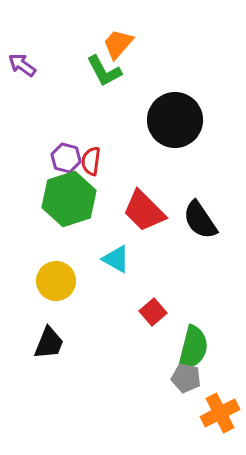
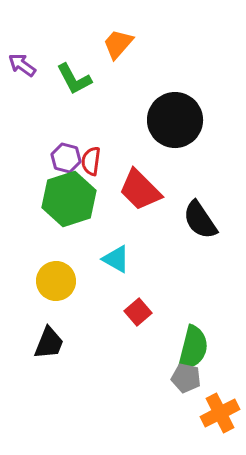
green L-shape: moved 30 px left, 8 px down
red trapezoid: moved 4 px left, 21 px up
red square: moved 15 px left
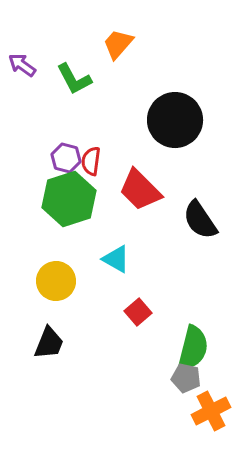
orange cross: moved 9 px left, 2 px up
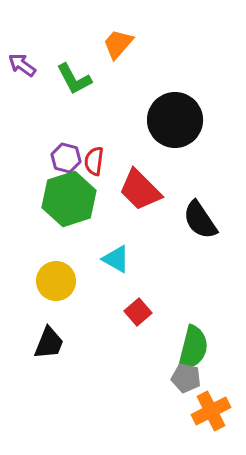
red semicircle: moved 3 px right
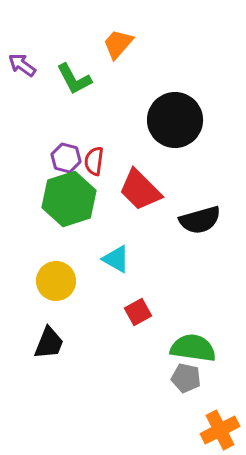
black semicircle: rotated 72 degrees counterclockwise
red square: rotated 12 degrees clockwise
green semicircle: rotated 96 degrees counterclockwise
orange cross: moved 9 px right, 19 px down
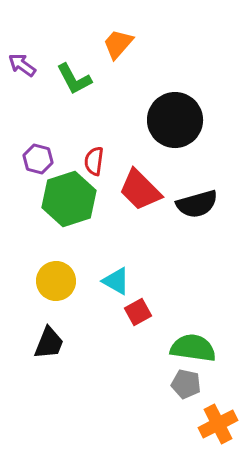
purple hexagon: moved 28 px left, 1 px down
black semicircle: moved 3 px left, 16 px up
cyan triangle: moved 22 px down
gray pentagon: moved 6 px down
orange cross: moved 2 px left, 6 px up
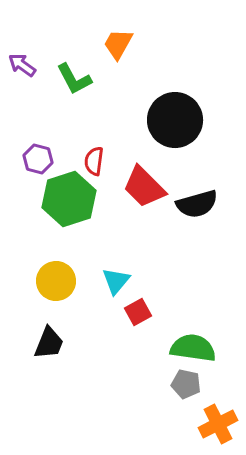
orange trapezoid: rotated 12 degrees counterclockwise
red trapezoid: moved 4 px right, 3 px up
cyan triangle: rotated 40 degrees clockwise
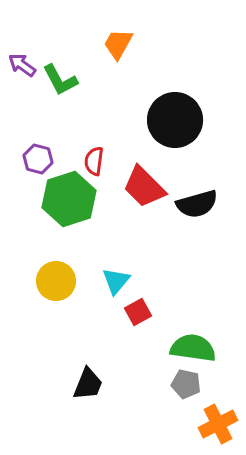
green L-shape: moved 14 px left, 1 px down
black trapezoid: moved 39 px right, 41 px down
